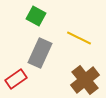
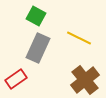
gray rectangle: moved 2 px left, 5 px up
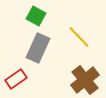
yellow line: moved 1 px up; rotated 20 degrees clockwise
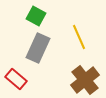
yellow line: rotated 20 degrees clockwise
red rectangle: rotated 75 degrees clockwise
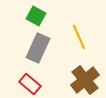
red rectangle: moved 14 px right, 5 px down
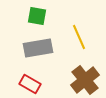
green square: moved 1 px right; rotated 18 degrees counterclockwise
gray rectangle: rotated 56 degrees clockwise
red rectangle: rotated 10 degrees counterclockwise
